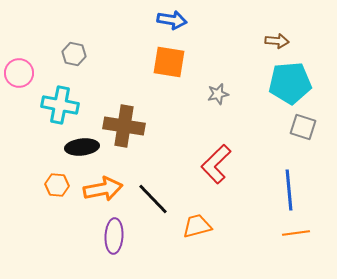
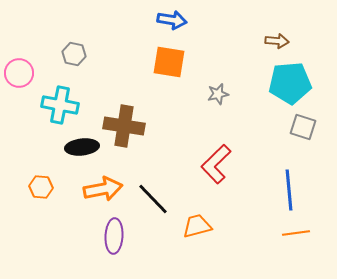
orange hexagon: moved 16 px left, 2 px down
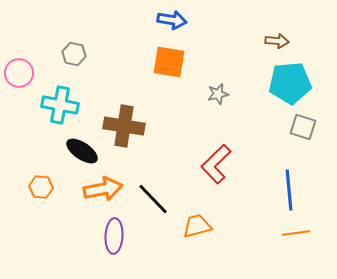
black ellipse: moved 4 px down; rotated 40 degrees clockwise
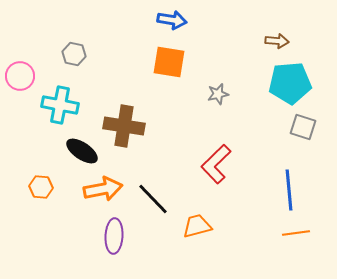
pink circle: moved 1 px right, 3 px down
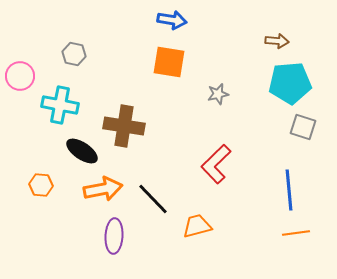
orange hexagon: moved 2 px up
